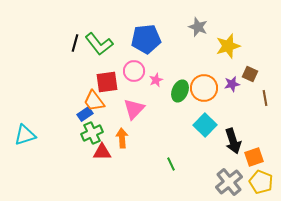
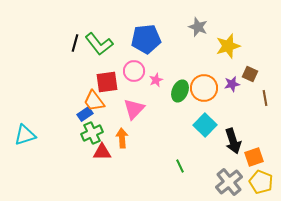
green line: moved 9 px right, 2 px down
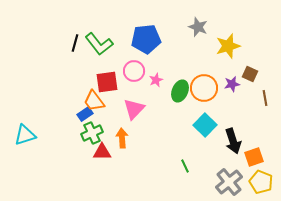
green line: moved 5 px right
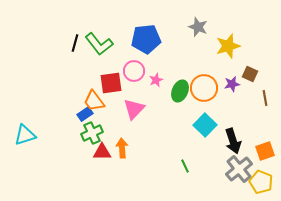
red square: moved 4 px right, 1 px down
orange arrow: moved 10 px down
orange square: moved 11 px right, 6 px up
gray cross: moved 10 px right, 13 px up
